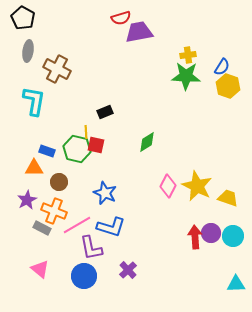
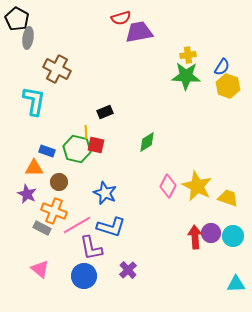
black pentagon: moved 6 px left, 1 px down
gray ellipse: moved 13 px up
purple star: moved 6 px up; rotated 18 degrees counterclockwise
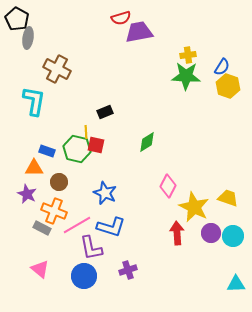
yellow star: moved 3 px left, 21 px down
red arrow: moved 18 px left, 4 px up
purple cross: rotated 24 degrees clockwise
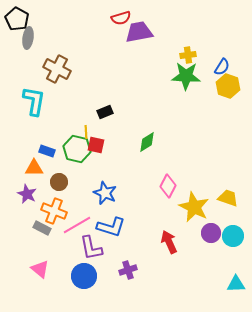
red arrow: moved 8 px left, 9 px down; rotated 20 degrees counterclockwise
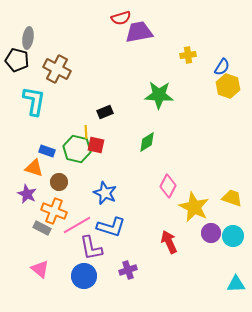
black pentagon: moved 41 px down; rotated 15 degrees counterclockwise
green star: moved 27 px left, 19 px down
orange triangle: rotated 18 degrees clockwise
yellow trapezoid: moved 4 px right
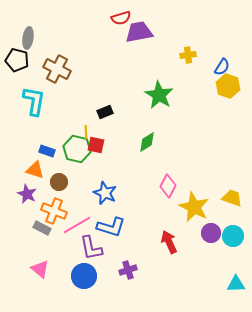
green star: rotated 28 degrees clockwise
orange triangle: moved 1 px right, 2 px down
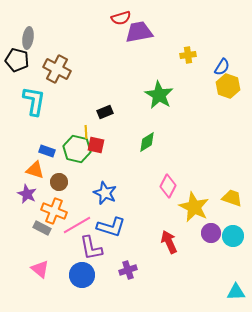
blue circle: moved 2 px left, 1 px up
cyan triangle: moved 8 px down
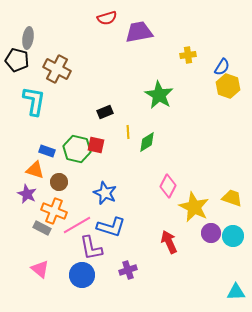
red semicircle: moved 14 px left
yellow line: moved 42 px right
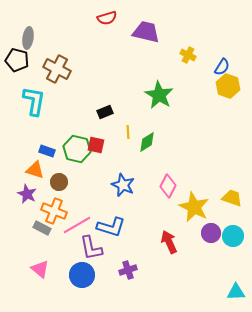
purple trapezoid: moved 7 px right; rotated 24 degrees clockwise
yellow cross: rotated 35 degrees clockwise
blue star: moved 18 px right, 8 px up
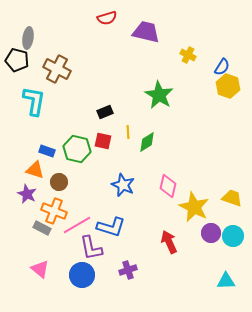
red square: moved 7 px right, 4 px up
pink diamond: rotated 15 degrees counterclockwise
cyan triangle: moved 10 px left, 11 px up
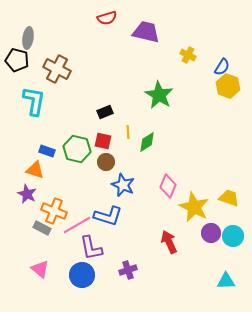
brown circle: moved 47 px right, 20 px up
pink diamond: rotated 10 degrees clockwise
yellow trapezoid: moved 3 px left
blue L-shape: moved 3 px left, 11 px up
